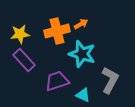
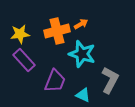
purple trapezoid: moved 2 px left; rotated 130 degrees clockwise
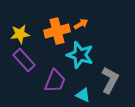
cyan star: moved 2 px left, 1 px down
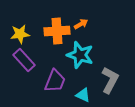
orange cross: rotated 10 degrees clockwise
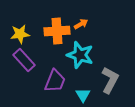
cyan triangle: rotated 35 degrees clockwise
